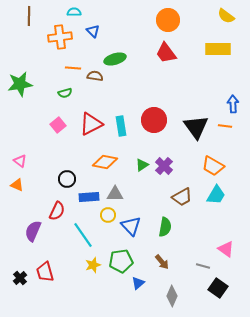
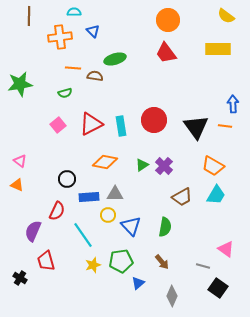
red trapezoid at (45, 272): moved 1 px right, 11 px up
black cross at (20, 278): rotated 16 degrees counterclockwise
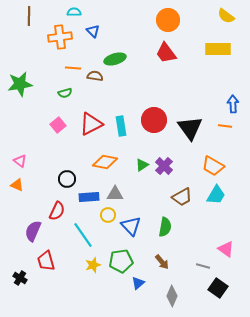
black triangle at (196, 127): moved 6 px left, 1 px down
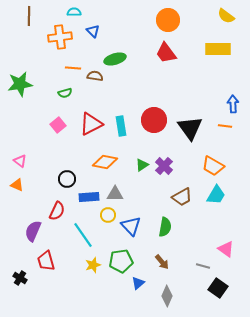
gray diamond at (172, 296): moved 5 px left
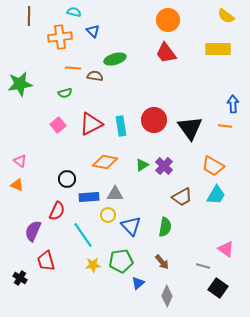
cyan semicircle at (74, 12): rotated 16 degrees clockwise
yellow star at (93, 265): rotated 14 degrees clockwise
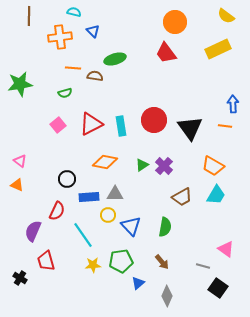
orange circle at (168, 20): moved 7 px right, 2 px down
yellow rectangle at (218, 49): rotated 25 degrees counterclockwise
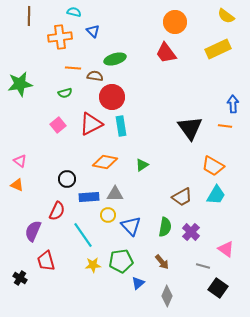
red circle at (154, 120): moved 42 px left, 23 px up
purple cross at (164, 166): moved 27 px right, 66 px down
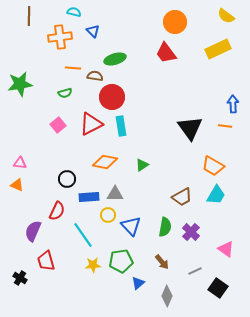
pink triangle at (20, 161): moved 2 px down; rotated 32 degrees counterclockwise
gray line at (203, 266): moved 8 px left, 5 px down; rotated 40 degrees counterclockwise
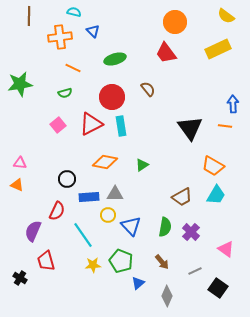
orange line at (73, 68): rotated 21 degrees clockwise
brown semicircle at (95, 76): moved 53 px right, 13 px down; rotated 42 degrees clockwise
green pentagon at (121, 261): rotated 30 degrees clockwise
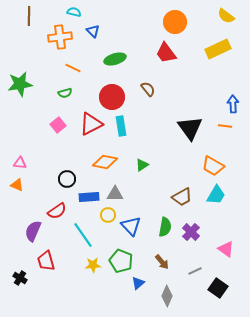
red semicircle at (57, 211): rotated 30 degrees clockwise
